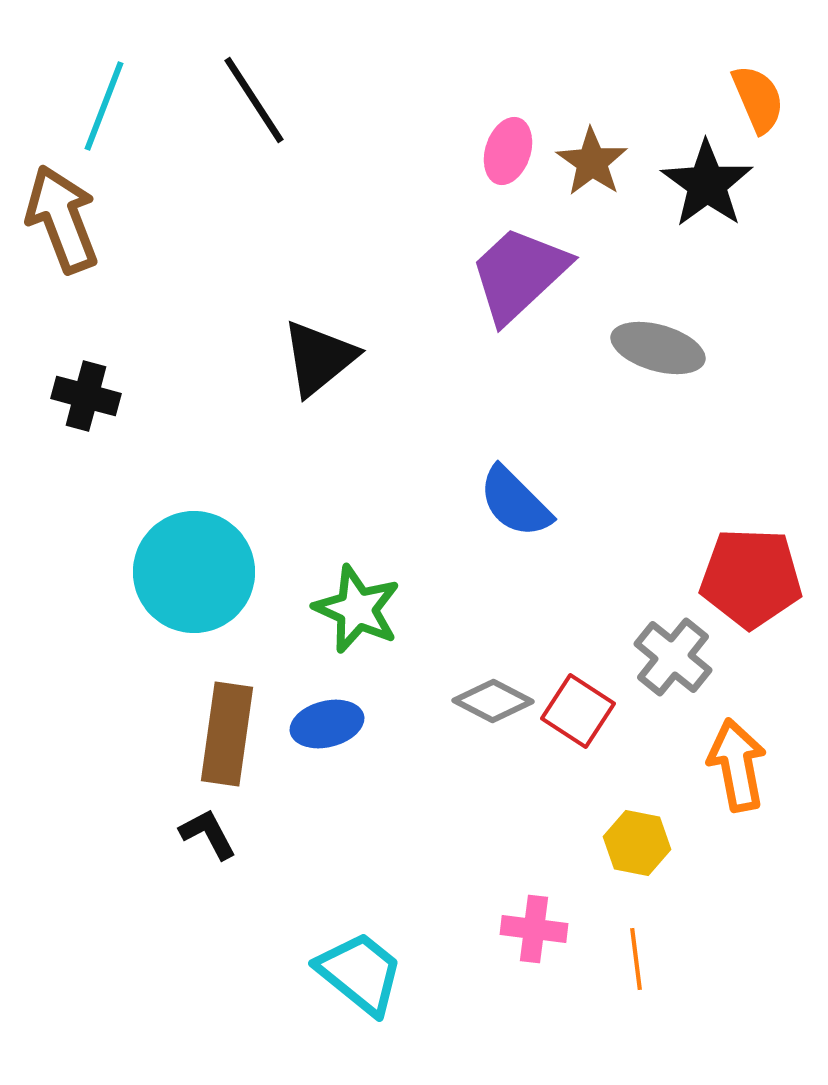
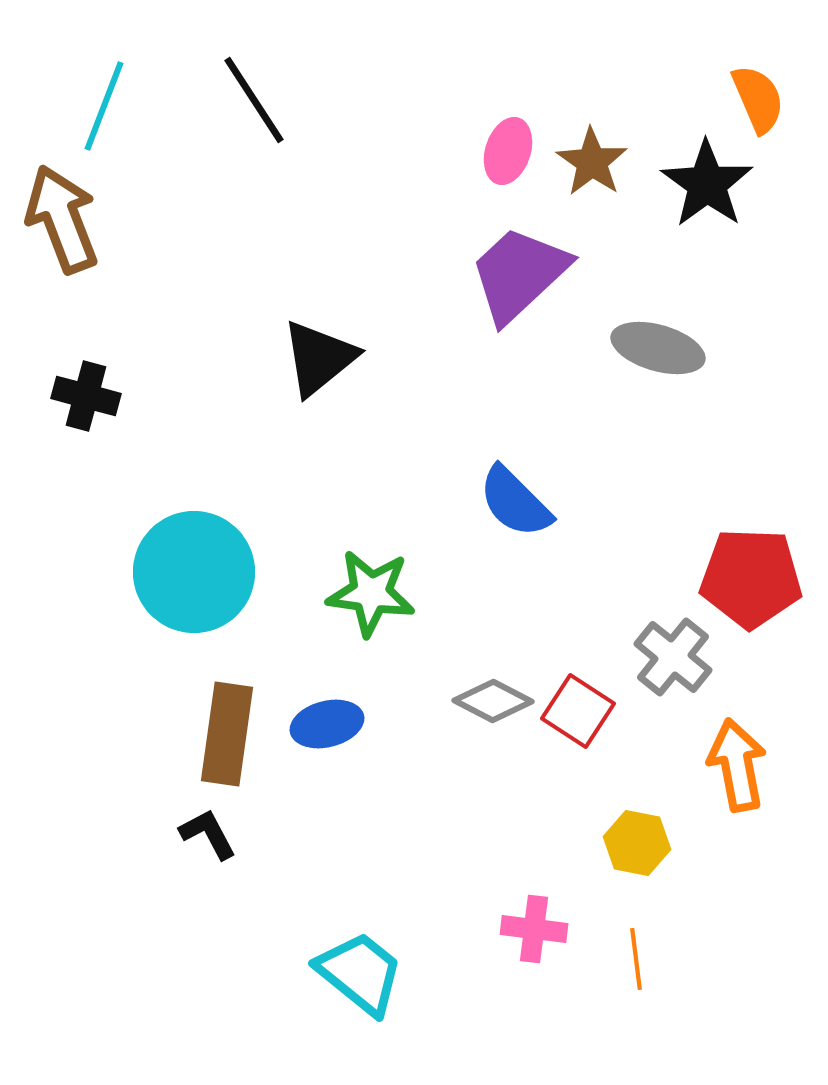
green star: moved 14 px right, 16 px up; rotated 16 degrees counterclockwise
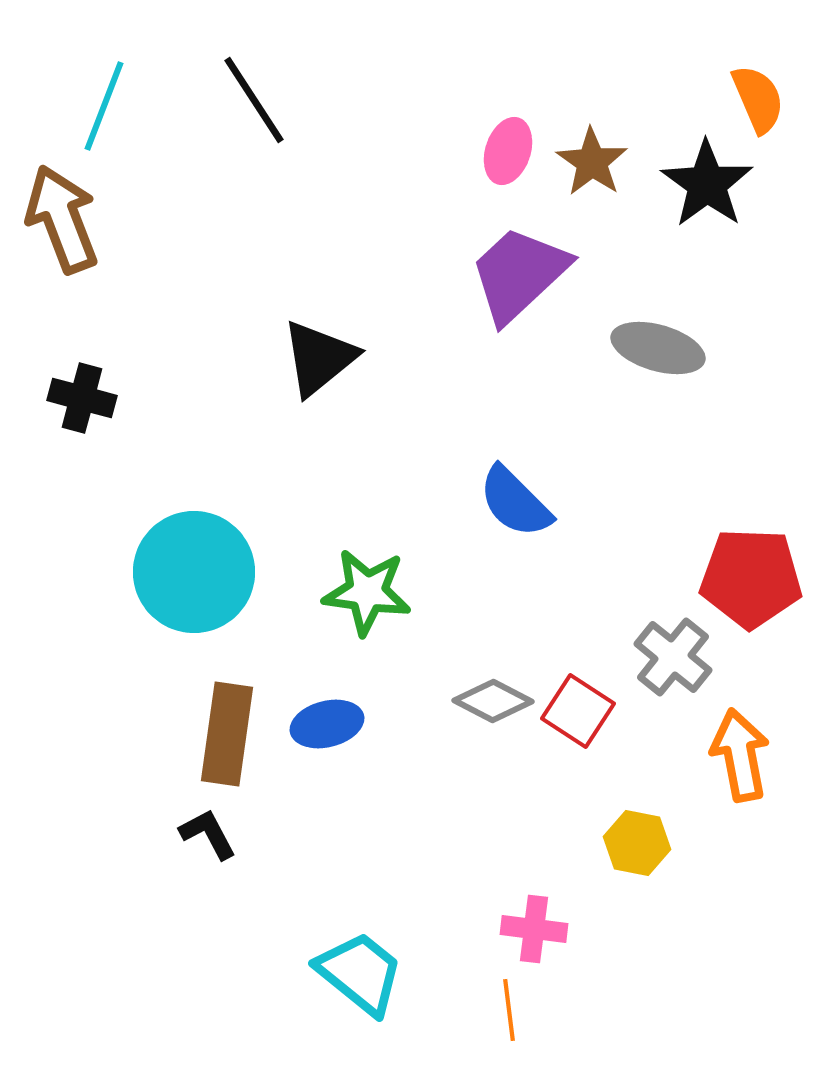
black cross: moved 4 px left, 2 px down
green star: moved 4 px left, 1 px up
orange arrow: moved 3 px right, 10 px up
orange line: moved 127 px left, 51 px down
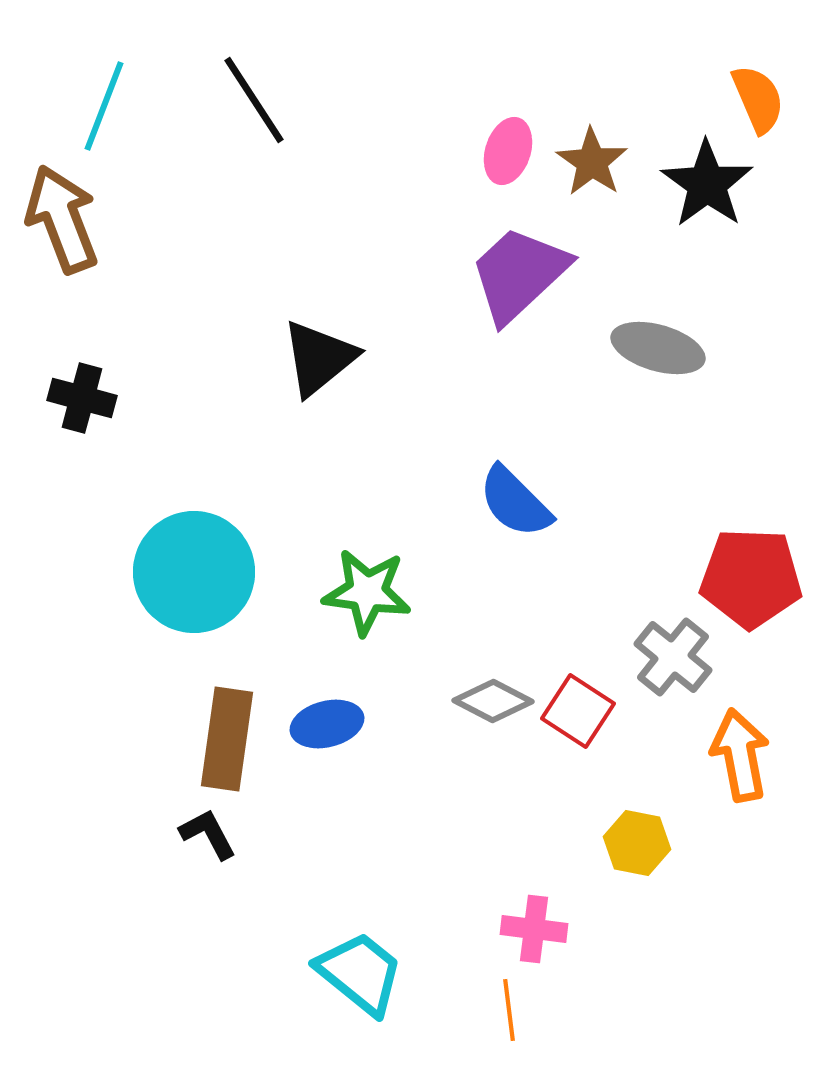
brown rectangle: moved 5 px down
